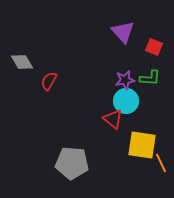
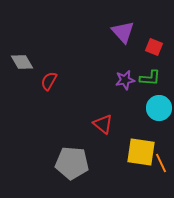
cyan circle: moved 33 px right, 7 px down
red triangle: moved 10 px left, 5 px down
yellow square: moved 1 px left, 7 px down
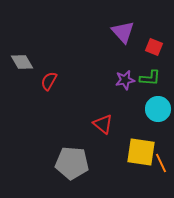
cyan circle: moved 1 px left, 1 px down
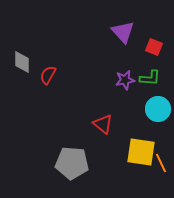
gray diamond: rotated 30 degrees clockwise
red semicircle: moved 1 px left, 6 px up
